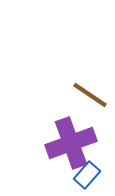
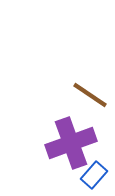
blue rectangle: moved 7 px right
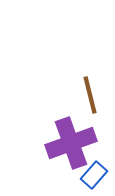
brown line: rotated 42 degrees clockwise
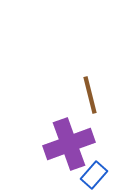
purple cross: moved 2 px left, 1 px down
